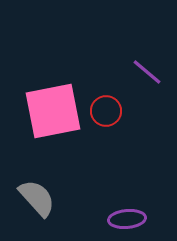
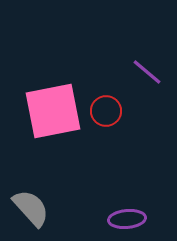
gray semicircle: moved 6 px left, 10 px down
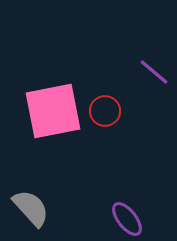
purple line: moved 7 px right
red circle: moved 1 px left
purple ellipse: rotated 57 degrees clockwise
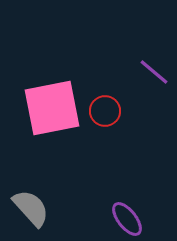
pink square: moved 1 px left, 3 px up
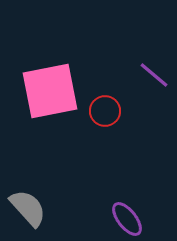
purple line: moved 3 px down
pink square: moved 2 px left, 17 px up
gray semicircle: moved 3 px left
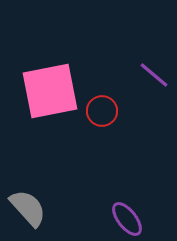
red circle: moved 3 px left
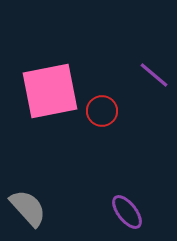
purple ellipse: moved 7 px up
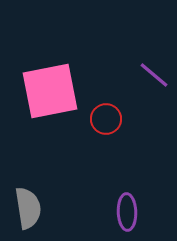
red circle: moved 4 px right, 8 px down
gray semicircle: rotated 33 degrees clockwise
purple ellipse: rotated 36 degrees clockwise
